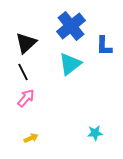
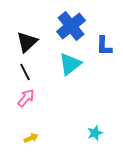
black triangle: moved 1 px right, 1 px up
black line: moved 2 px right
cyan star: rotated 14 degrees counterclockwise
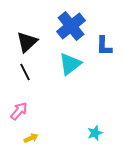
pink arrow: moved 7 px left, 13 px down
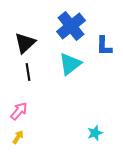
black triangle: moved 2 px left, 1 px down
black line: moved 3 px right; rotated 18 degrees clockwise
yellow arrow: moved 13 px left, 1 px up; rotated 32 degrees counterclockwise
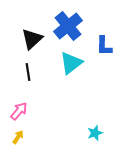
blue cross: moved 3 px left
black triangle: moved 7 px right, 4 px up
cyan triangle: moved 1 px right, 1 px up
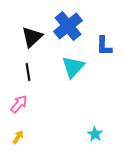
black triangle: moved 2 px up
cyan triangle: moved 2 px right, 4 px down; rotated 10 degrees counterclockwise
pink arrow: moved 7 px up
cyan star: moved 1 px down; rotated 21 degrees counterclockwise
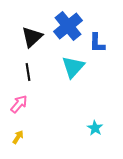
blue L-shape: moved 7 px left, 3 px up
cyan star: moved 6 px up
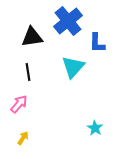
blue cross: moved 5 px up
black triangle: rotated 35 degrees clockwise
yellow arrow: moved 5 px right, 1 px down
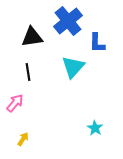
pink arrow: moved 4 px left, 1 px up
yellow arrow: moved 1 px down
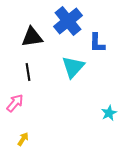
cyan star: moved 14 px right, 15 px up; rotated 14 degrees clockwise
